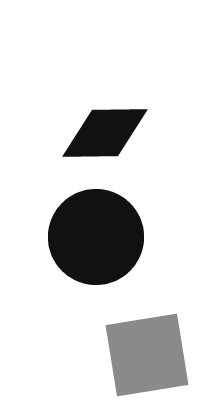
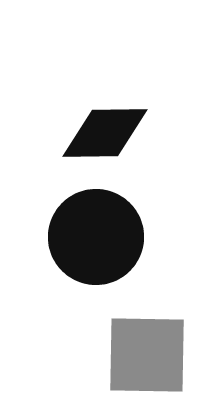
gray square: rotated 10 degrees clockwise
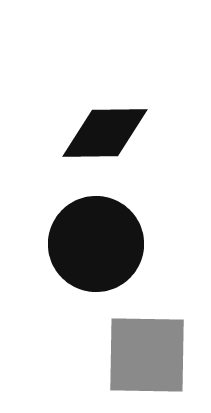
black circle: moved 7 px down
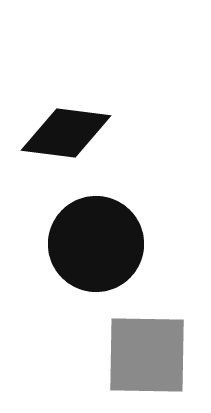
black diamond: moved 39 px left; rotated 8 degrees clockwise
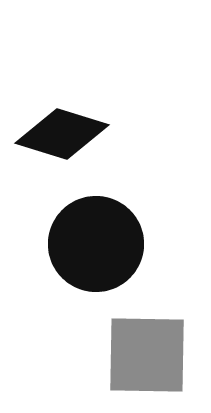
black diamond: moved 4 px left, 1 px down; rotated 10 degrees clockwise
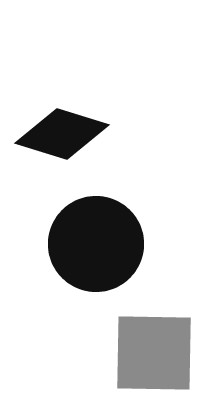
gray square: moved 7 px right, 2 px up
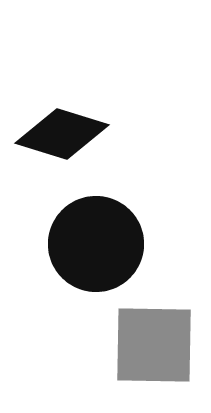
gray square: moved 8 px up
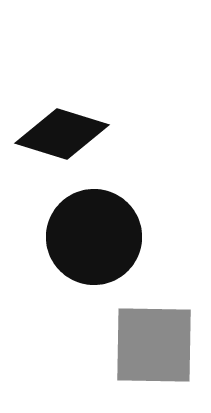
black circle: moved 2 px left, 7 px up
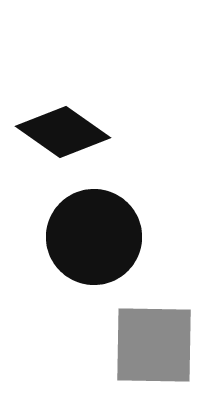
black diamond: moved 1 px right, 2 px up; rotated 18 degrees clockwise
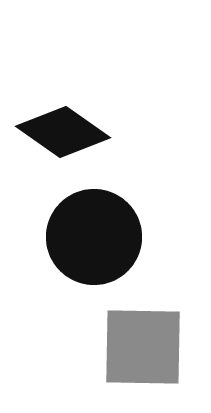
gray square: moved 11 px left, 2 px down
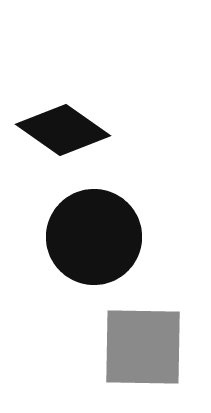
black diamond: moved 2 px up
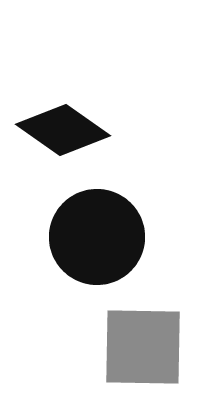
black circle: moved 3 px right
